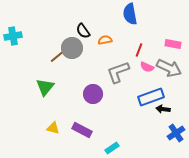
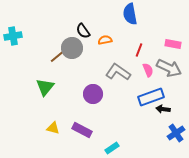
pink semicircle: moved 1 px right, 3 px down; rotated 136 degrees counterclockwise
gray L-shape: rotated 55 degrees clockwise
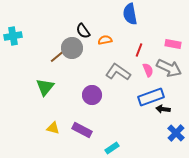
purple circle: moved 1 px left, 1 px down
blue cross: rotated 12 degrees counterclockwise
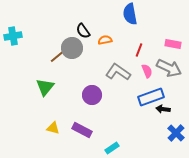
pink semicircle: moved 1 px left, 1 px down
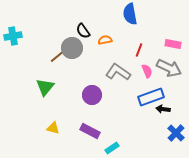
purple rectangle: moved 8 px right, 1 px down
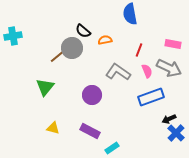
black semicircle: rotated 14 degrees counterclockwise
black arrow: moved 6 px right, 10 px down; rotated 32 degrees counterclockwise
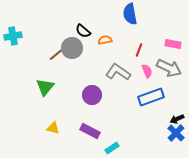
brown line: moved 1 px left, 2 px up
black arrow: moved 8 px right
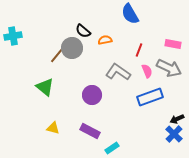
blue semicircle: rotated 20 degrees counterclockwise
brown line: moved 1 px down; rotated 12 degrees counterclockwise
green triangle: rotated 30 degrees counterclockwise
blue rectangle: moved 1 px left
blue cross: moved 2 px left, 1 px down
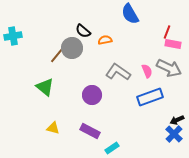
red line: moved 28 px right, 18 px up
black arrow: moved 1 px down
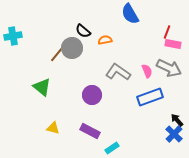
brown line: moved 1 px up
green triangle: moved 3 px left
black arrow: rotated 72 degrees clockwise
